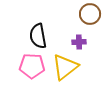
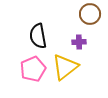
pink pentagon: moved 1 px right, 3 px down; rotated 25 degrees counterclockwise
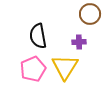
yellow triangle: rotated 20 degrees counterclockwise
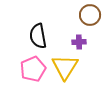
brown circle: moved 1 px down
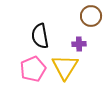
brown circle: moved 1 px right, 1 px down
black semicircle: moved 2 px right
purple cross: moved 2 px down
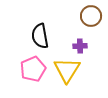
purple cross: moved 1 px right, 2 px down
yellow triangle: moved 2 px right, 3 px down
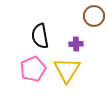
brown circle: moved 3 px right
purple cross: moved 4 px left, 2 px up
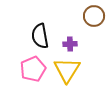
purple cross: moved 6 px left
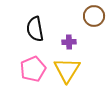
black semicircle: moved 5 px left, 7 px up
purple cross: moved 1 px left, 2 px up
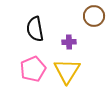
yellow triangle: moved 1 px down
